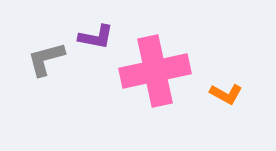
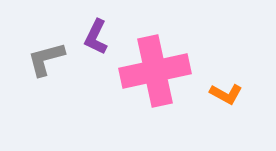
purple L-shape: rotated 105 degrees clockwise
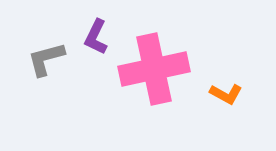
pink cross: moved 1 px left, 2 px up
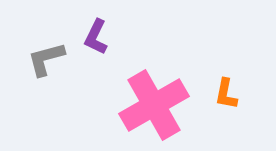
pink cross: moved 36 px down; rotated 18 degrees counterclockwise
orange L-shape: rotated 72 degrees clockwise
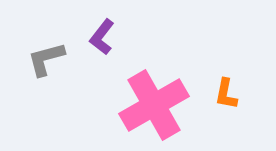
purple L-shape: moved 6 px right; rotated 12 degrees clockwise
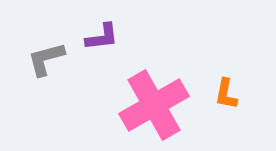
purple L-shape: rotated 135 degrees counterclockwise
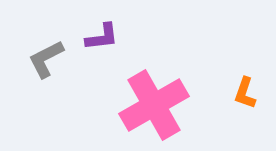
gray L-shape: rotated 12 degrees counterclockwise
orange L-shape: moved 19 px right, 1 px up; rotated 8 degrees clockwise
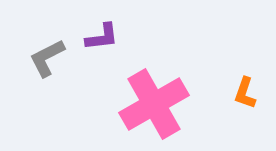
gray L-shape: moved 1 px right, 1 px up
pink cross: moved 1 px up
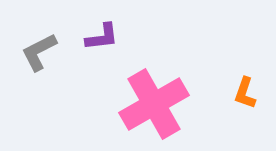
gray L-shape: moved 8 px left, 6 px up
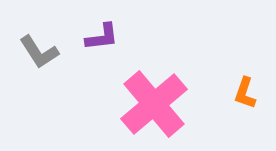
gray L-shape: rotated 96 degrees counterclockwise
pink cross: rotated 10 degrees counterclockwise
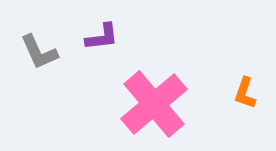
gray L-shape: rotated 9 degrees clockwise
